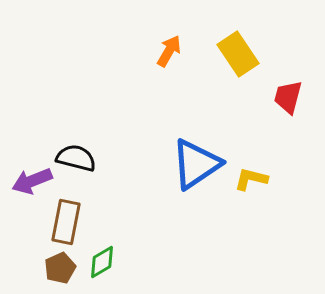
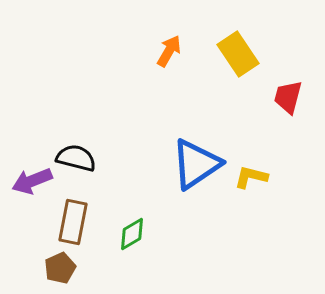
yellow L-shape: moved 2 px up
brown rectangle: moved 7 px right
green diamond: moved 30 px right, 28 px up
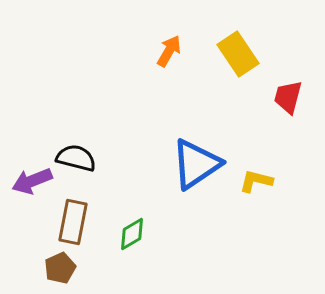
yellow L-shape: moved 5 px right, 4 px down
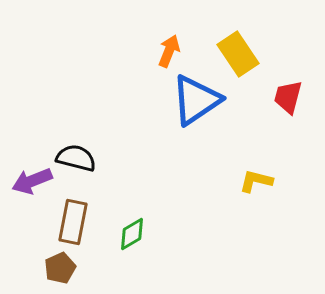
orange arrow: rotated 8 degrees counterclockwise
blue triangle: moved 64 px up
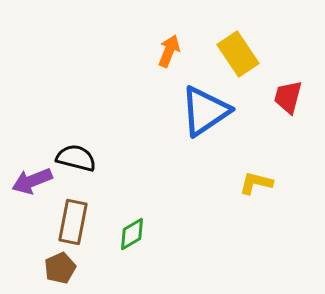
blue triangle: moved 9 px right, 11 px down
yellow L-shape: moved 2 px down
